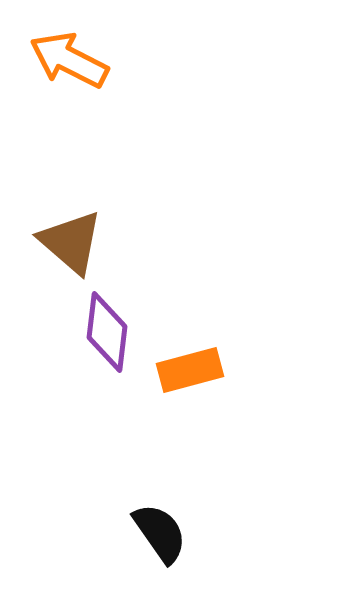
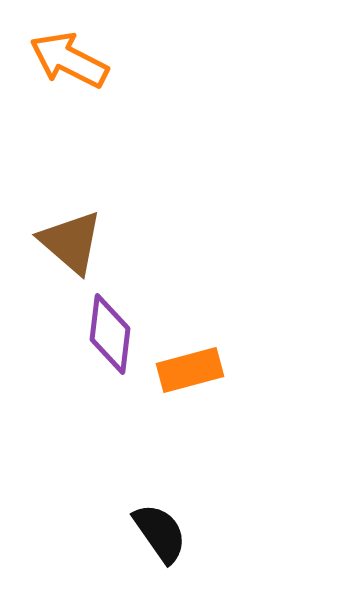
purple diamond: moved 3 px right, 2 px down
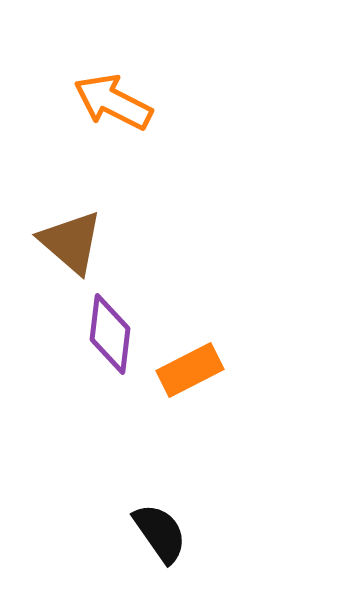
orange arrow: moved 44 px right, 42 px down
orange rectangle: rotated 12 degrees counterclockwise
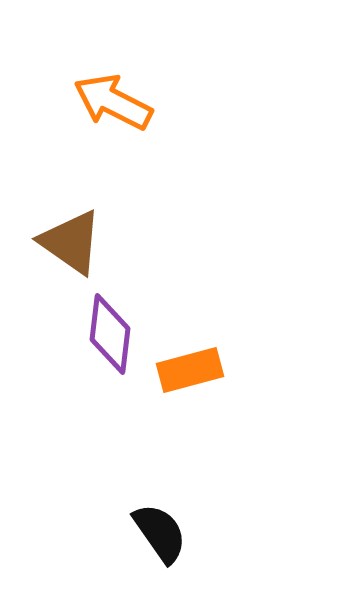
brown triangle: rotated 6 degrees counterclockwise
orange rectangle: rotated 12 degrees clockwise
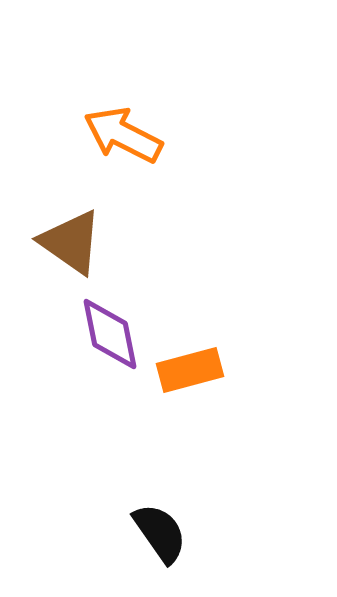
orange arrow: moved 10 px right, 33 px down
purple diamond: rotated 18 degrees counterclockwise
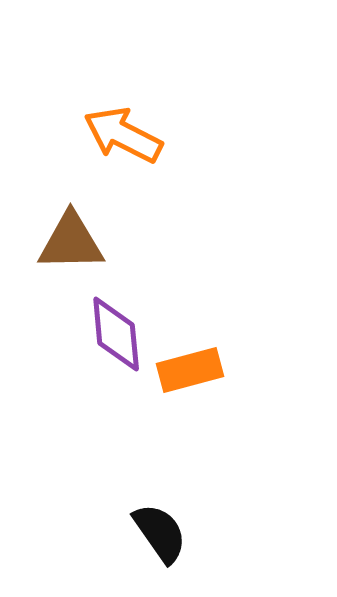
brown triangle: rotated 36 degrees counterclockwise
purple diamond: moved 6 px right; rotated 6 degrees clockwise
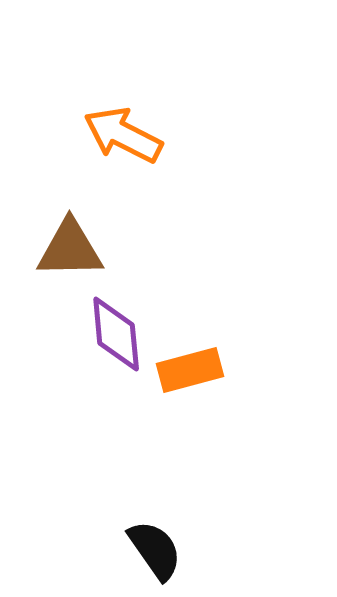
brown triangle: moved 1 px left, 7 px down
black semicircle: moved 5 px left, 17 px down
